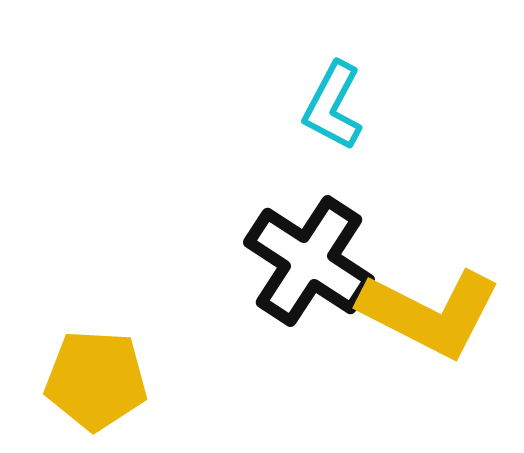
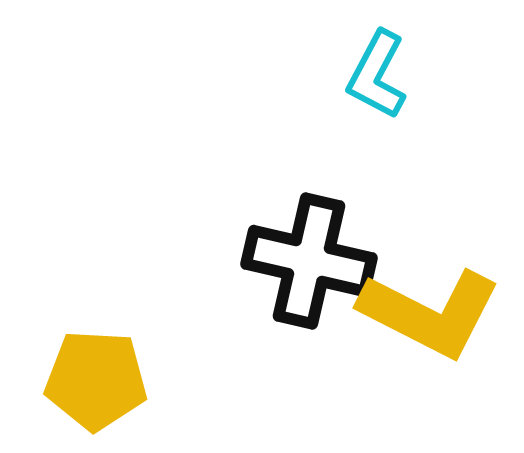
cyan L-shape: moved 44 px right, 31 px up
black cross: rotated 20 degrees counterclockwise
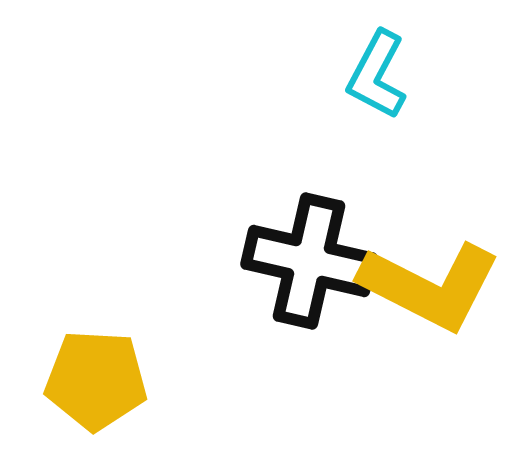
yellow L-shape: moved 27 px up
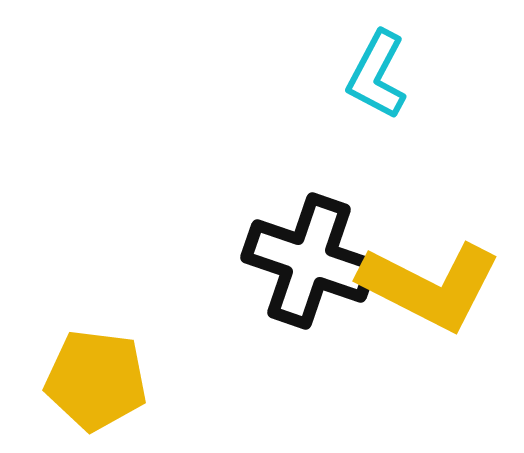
black cross: rotated 6 degrees clockwise
yellow pentagon: rotated 4 degrees clockwise
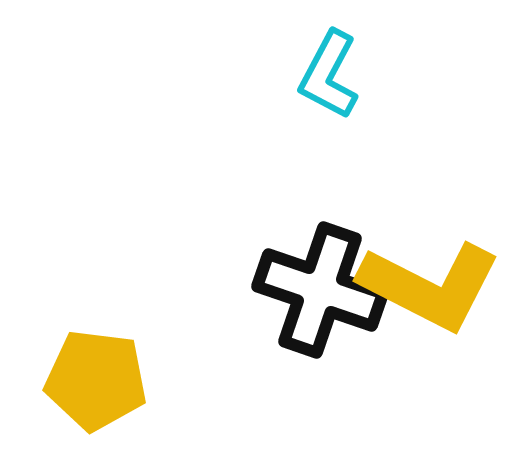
cyan L-shape: moved 48 px left
black cross: moved 11 px right, 29 px down
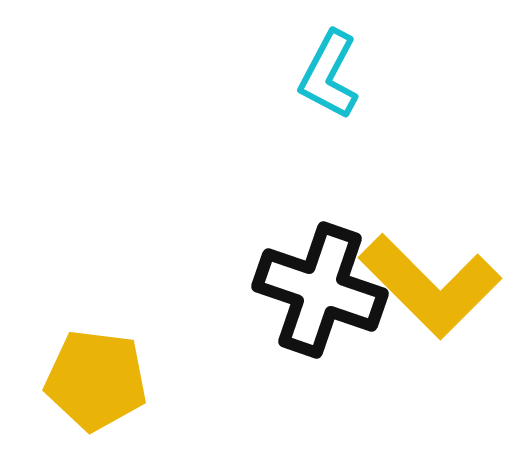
yellow L-shape: rotated 18 degrees clockwise
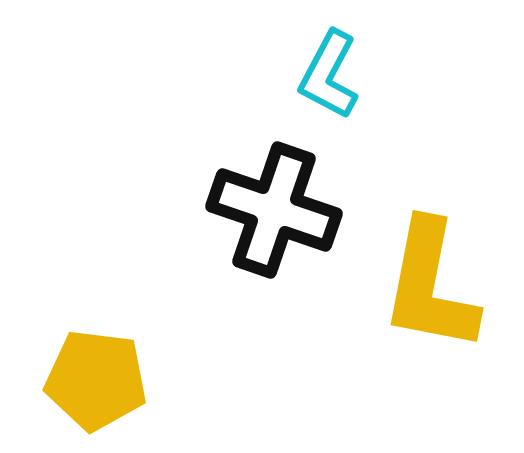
yellow L-shape: rotated 56 degrees clockwise
black cross: moved 46 px left, 80 px up
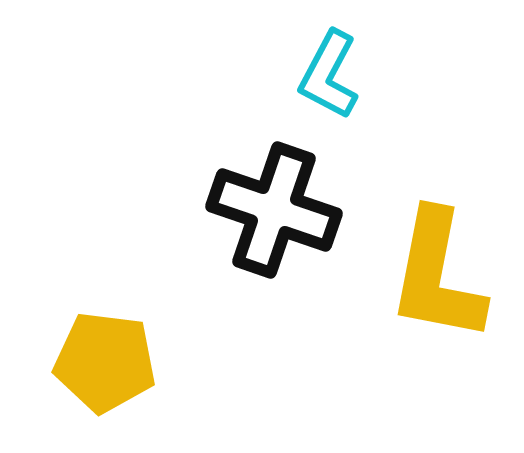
yellow L-shape: moved 7 px right, 10 px up
yellow pentagon: moved 9 px right, 18 px up
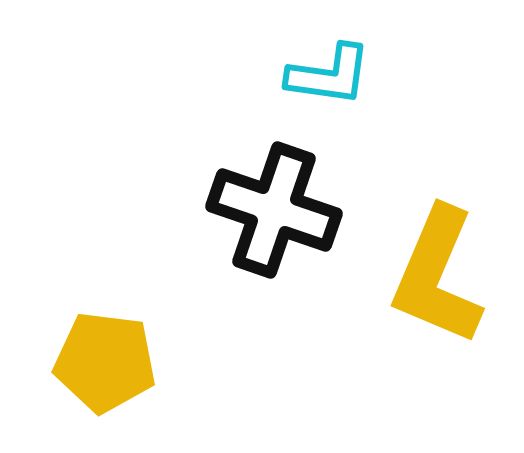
cyan L-shape: rotated 110 degrees counterclockwise
yellow L-shape: rotated 12 degrees clockwise
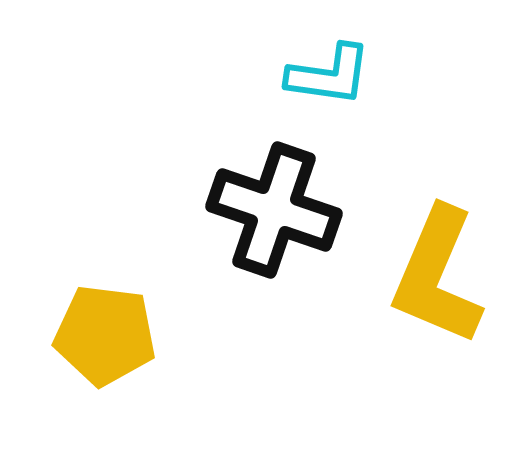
yellow pentagon: moved 27 px up
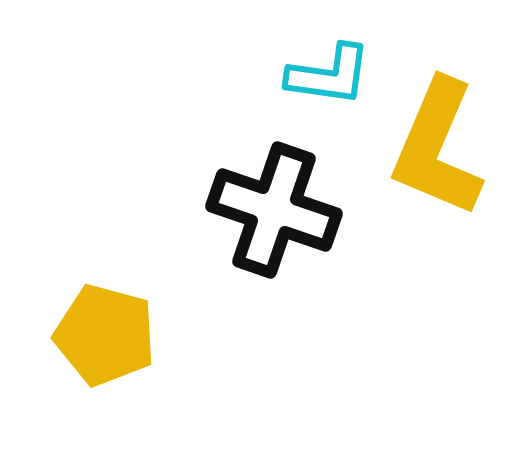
yellow L-shape: moved 128 px up
yellow pentagon: rotated 8 degrees clockwise
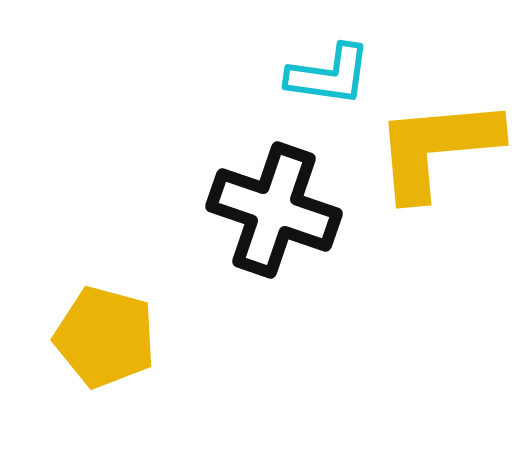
yellow L-shape: rotated 62 degrees clockwise
yellow pentagon: moved 2 px down
